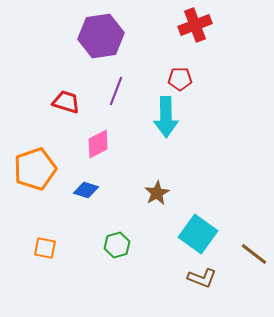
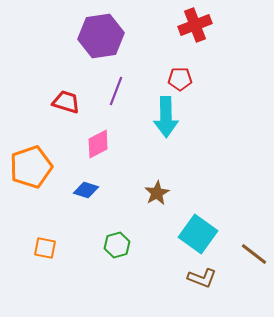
orange pentagon: moved 4 px left, 2 px up
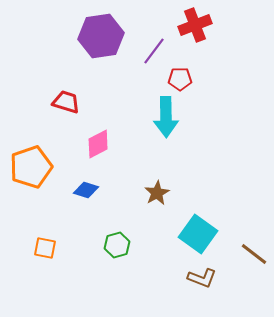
purple line: moved 38 px right, 40 px up; rotated 16 degrees clockwise
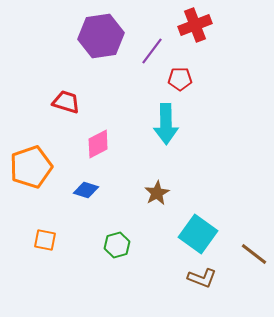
purple line: moved 2 px left
cyan arrow: moved 7 px down
orange square: moved 8 px up
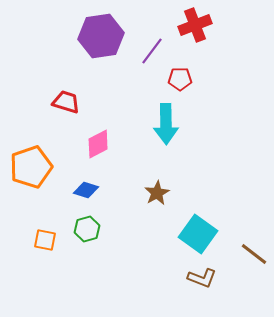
green hexagon: moved 30 px left, 16 px up
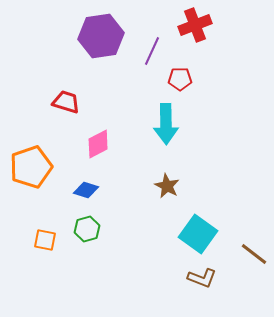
purple line: rotated 12 degrees counterclockwise
brown star: moved 10 px right, 7 px up; rotated 15 degrees counterclockwise
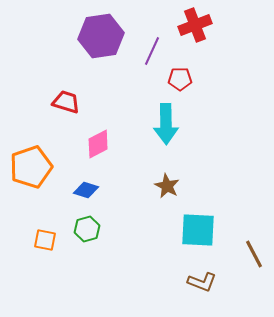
cyan square: moved 4 px up; rotated 33 degrees counterclockwise
brown line: rotated 24 degrees clockwise
brown L-shape: moved 4 px down
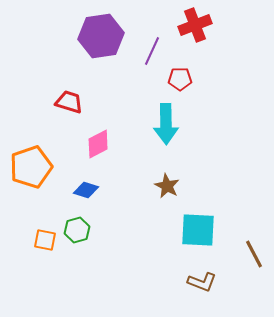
red trapezoid: moved 3 px right
green hexagon: moved 10 px left, 1 px down
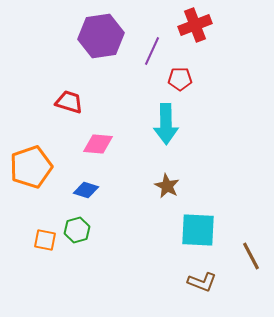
pink diamond: rotated 32 degrees clockwise
brown line: moved 3 px left, 2 px down
